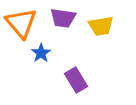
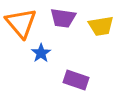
purple rectangle: rotated 40 degrees counterclockwise
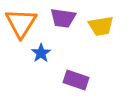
orange triangle: rotated 12 degrees clockwise
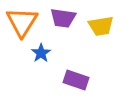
orange triangle: moved 1 px right, 1 px up
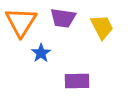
orange triangle: moved 1 px left
yellow trapezoid: moved 1 px right, 1 px down; rotated 108 degrees counterclockwise
purple rectangle: moved 1 px right, 1 px down; rotated 20 degrees counterclockwise
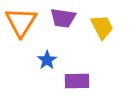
blue star: moved 6 px right, 7 px down
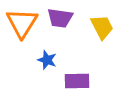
purple trapezoid: moved 3 px left
orange triangle: moved 1 px right, 1 px down
blue star: rotated 18 degrees counterclockwise
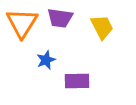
blue star: moved 1 px left; rotated 30 degrees clockwise
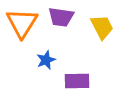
purple trapezoid: moved 1 px right, 1 px up
